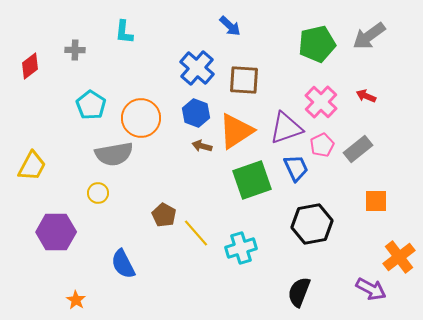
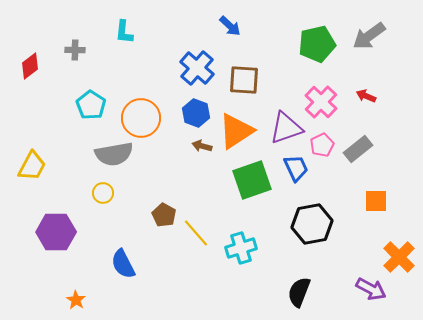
yellow circle: moved 5 px right
orange cross: rotated 8 degrees counterclockwise
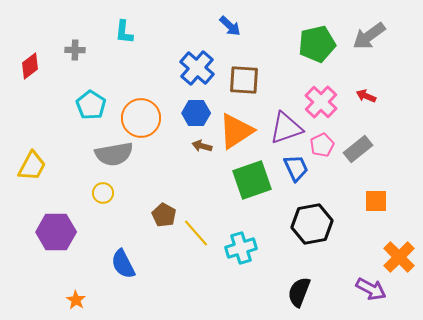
blue hexagon: rotated 20 degrees counterclockwise
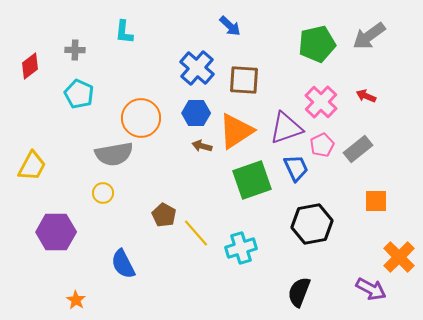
cyan pentagon: moved 12 px left, 11 px up; rotated 8 degrees counterclockwise
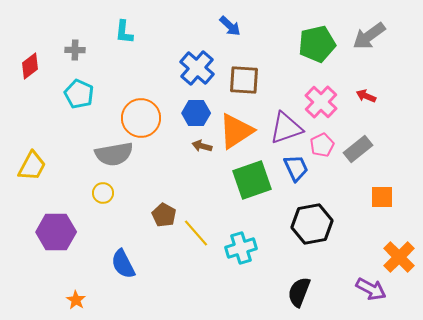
orange square: moved 6 px right, 4 px up
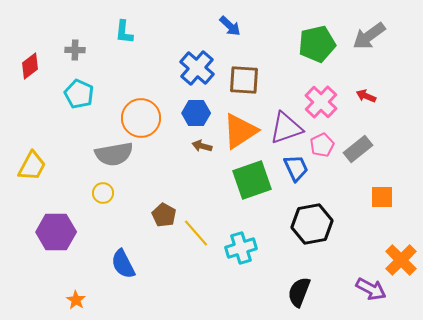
orange triangle: moved 4 px right
orange cross: moved 2 px right, 3 px down
